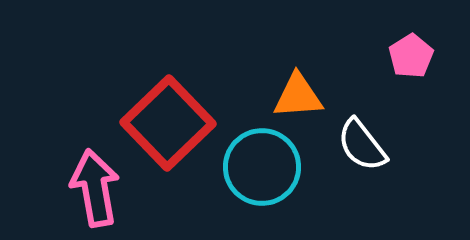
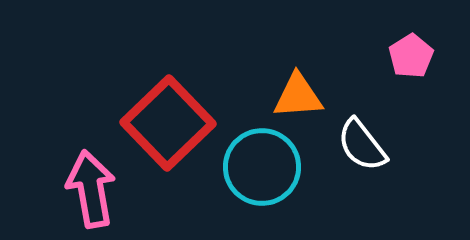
pink arrow: moved 4 px left, 1 px down
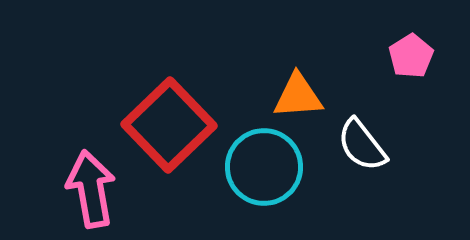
red square: moved 1 px right, 2 px down
cyan circle: moved 2 px right
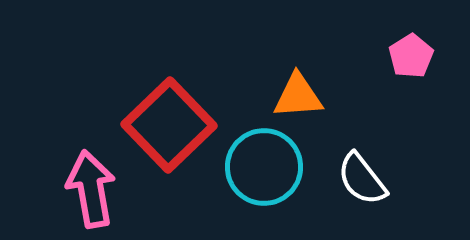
white semicircle: moved 34 px down
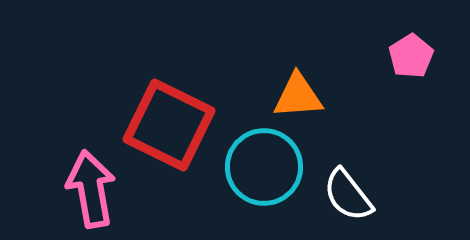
red square: rotated 20 degrees counterclockwise
white semicircle: moved 14 px left, 16 px down
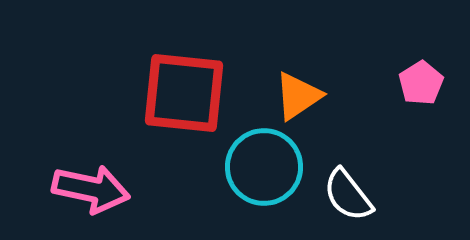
pink pentagon: moved 10 px right, 27 px down
orange triangle: rotated 30 degrees counterclockwise
red square: moved 15 px right, 32 px up; rotated 20 degrees counterclockwise
pink arrow: rotated 112 degrees clockwise
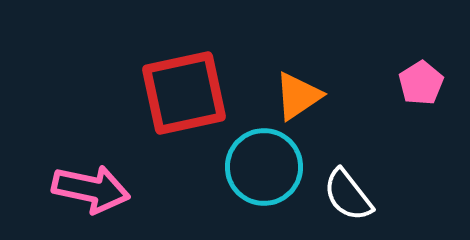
red square: rotated 18 degrees counterclockwise
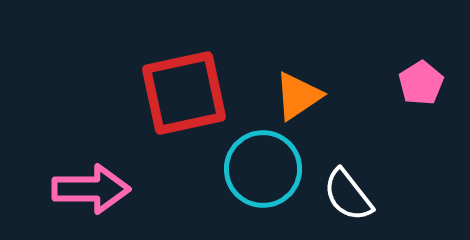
cyan circle: moved 1 px left, 2 px down
pink arrow: rotated 12 degrees counterclockwise
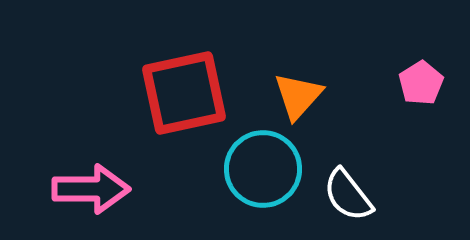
orange triangle: rotated 14 degrees counterclockwise
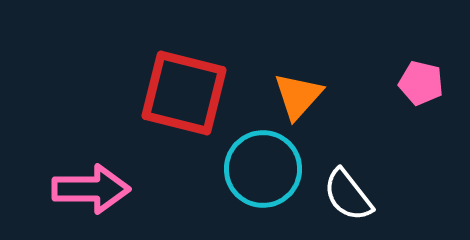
pink pentagon: rotated 27 degrees counterclockwise
red square: rotated 26 degrees clockwise
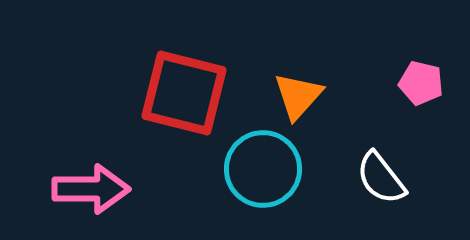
white semicircle: moved 33 px right, 17 px up
